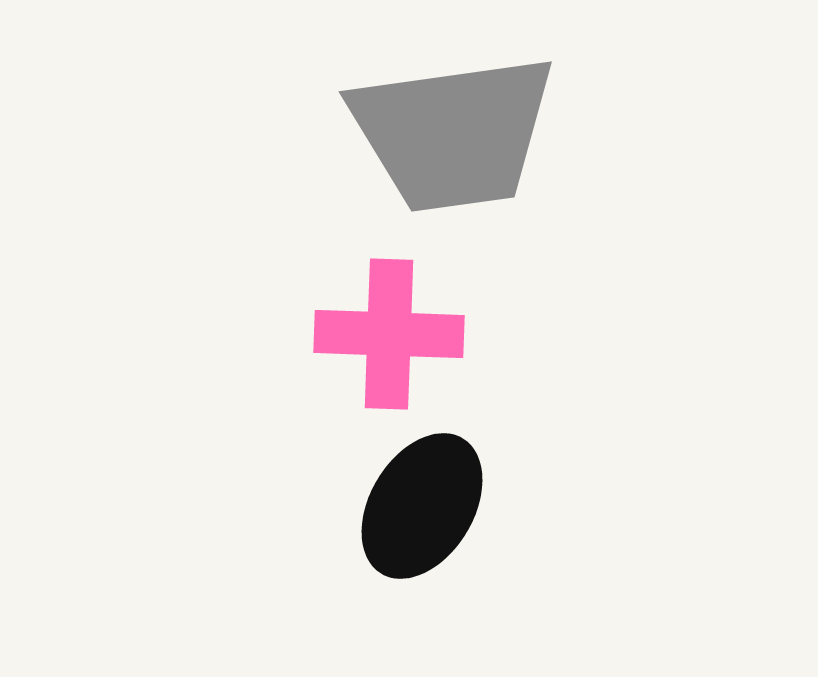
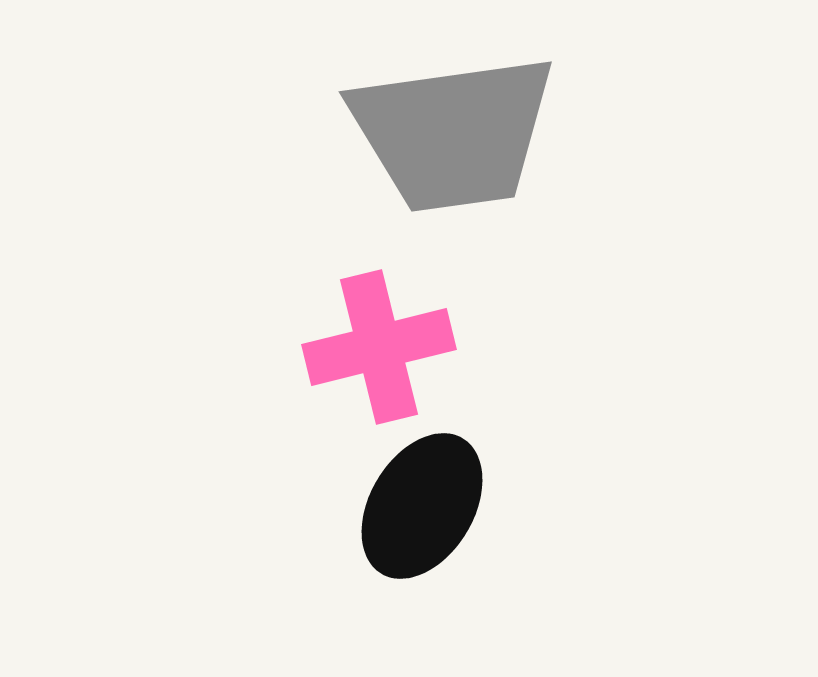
pink cross: moved 10 px left, 13 px down; rotated 16 degrees counterclockwise
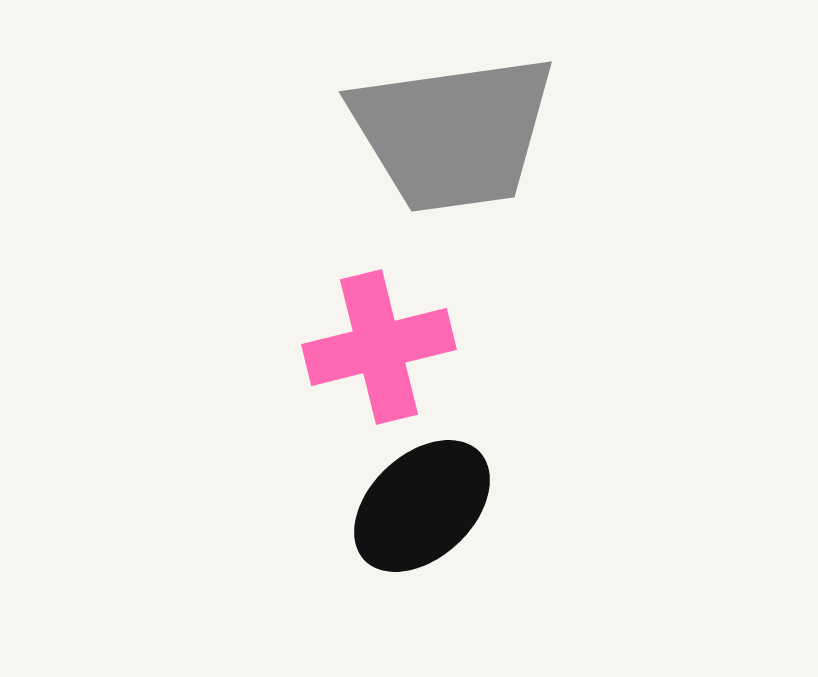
black ellipse: rotated 16 degrees clockwise
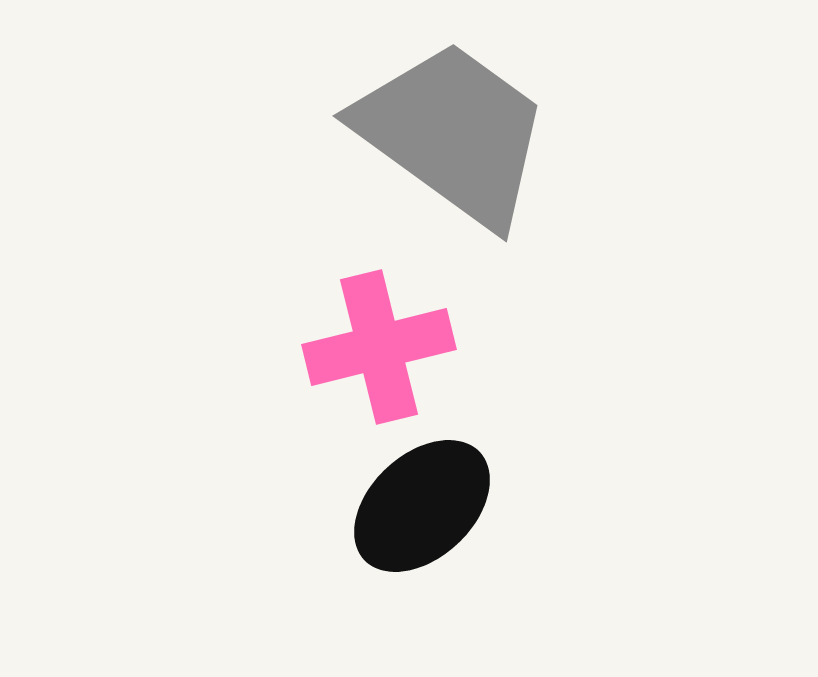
gray trapezoid: rotated 136 degrees counterclockwise
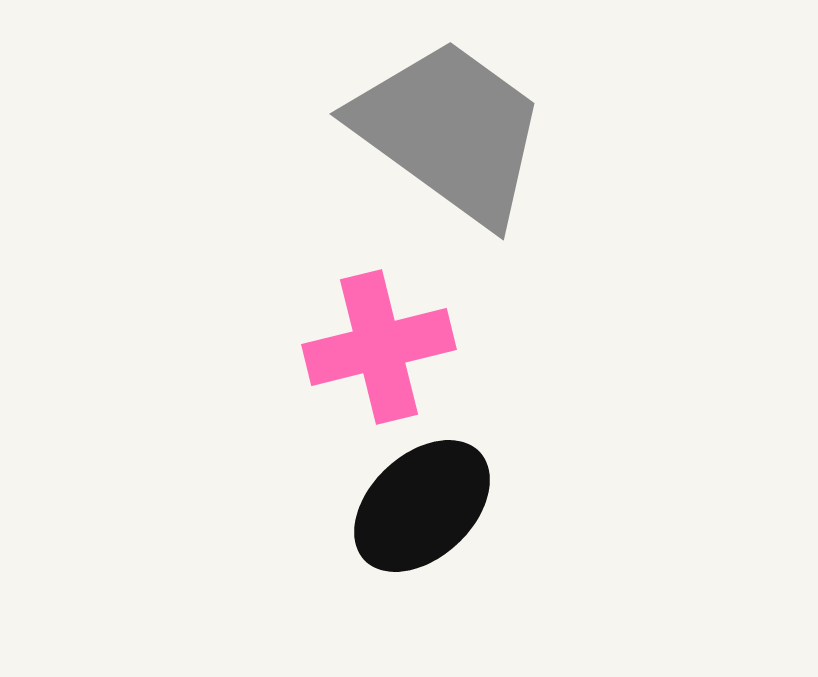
gray trapezoid: moved 3 px left, 2 px up
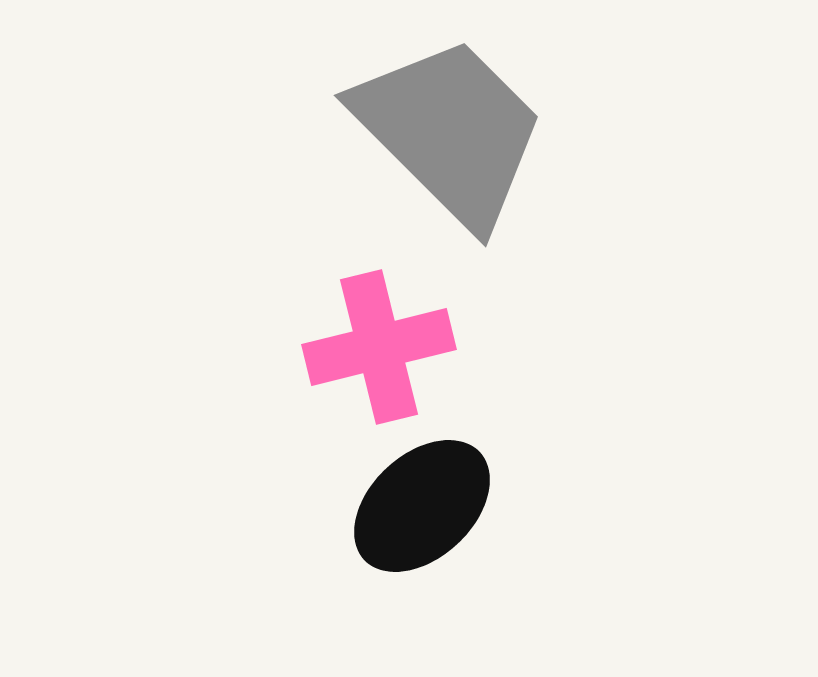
gray trapezoid: rotated 9 degrees clockwise
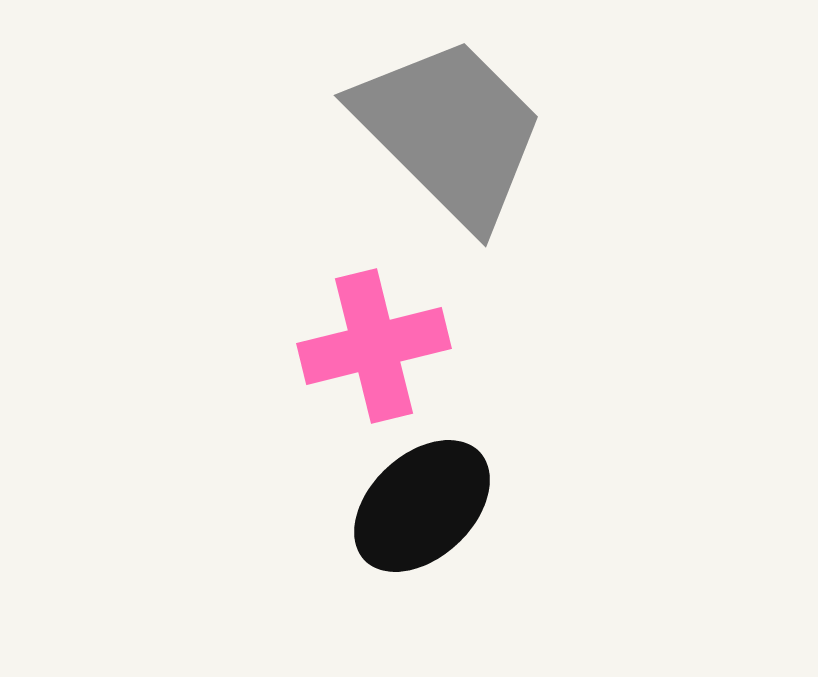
pink cross: moved 5 px left, 1 px up
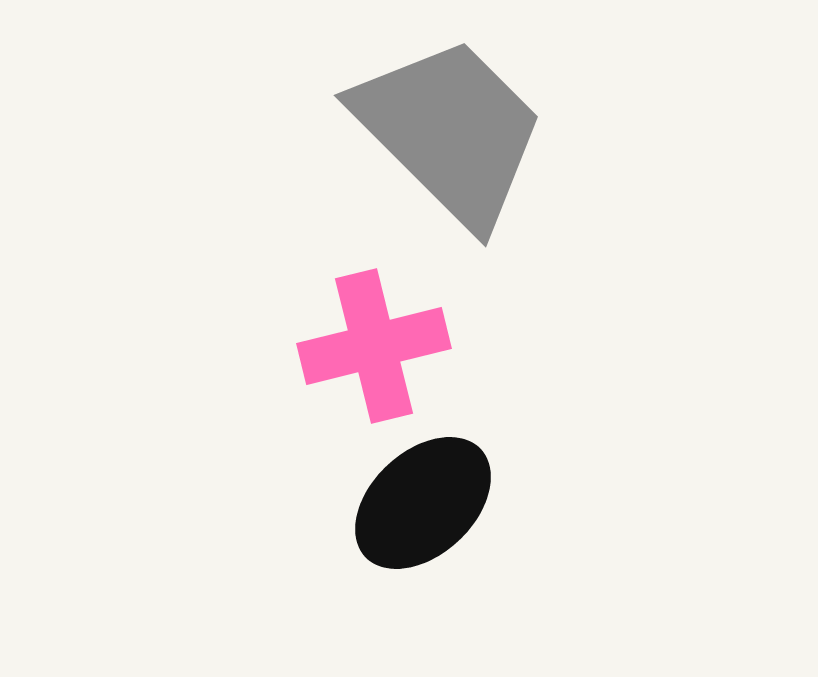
black ellipse: moved 1 px right, 3 px up
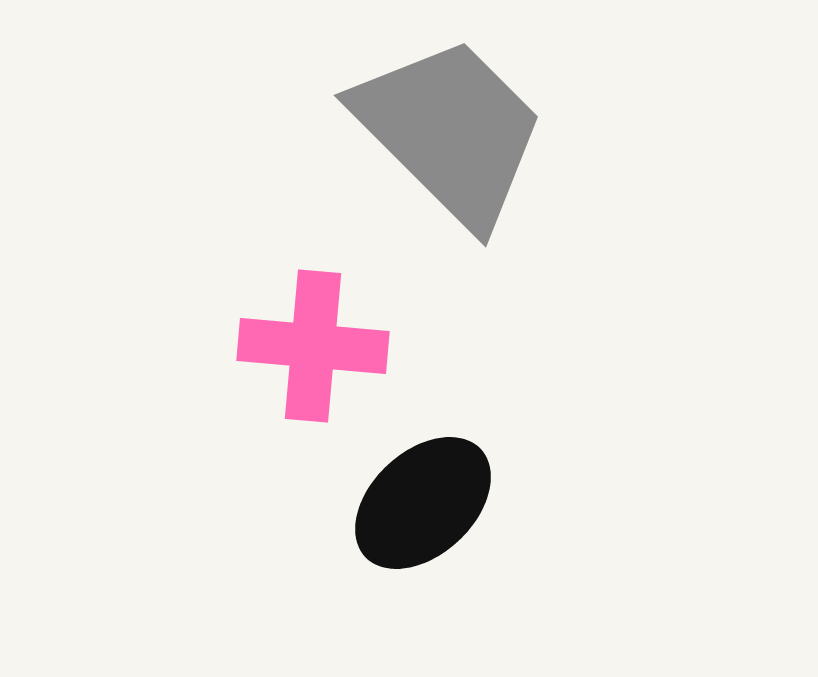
pink cross: moved 61 px left; rotated 19 degrees clockwise
